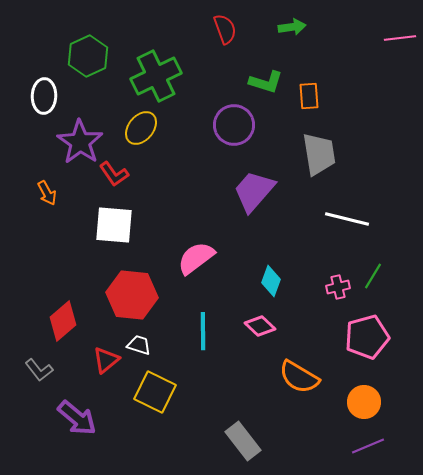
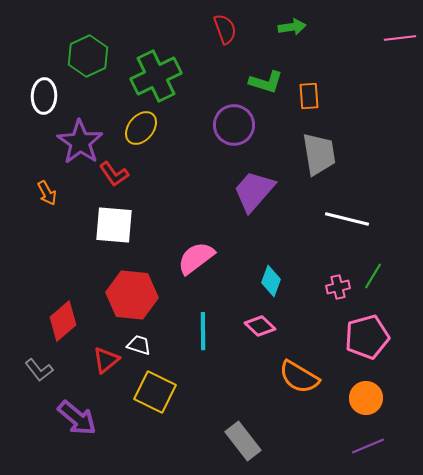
orange circle: moved 2 px right, 4 px up
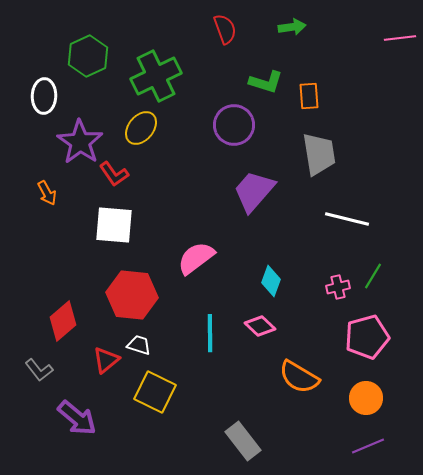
cyan line: moved 7 px right, 2 px down
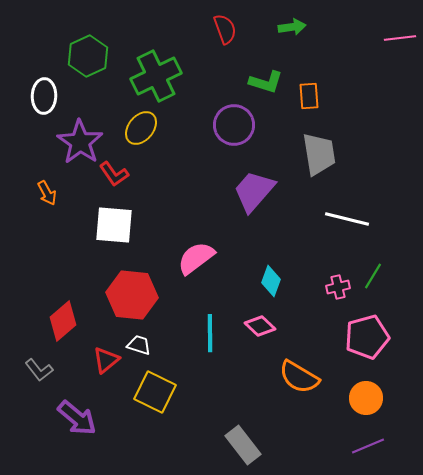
gray rectangle: moved 4 px down
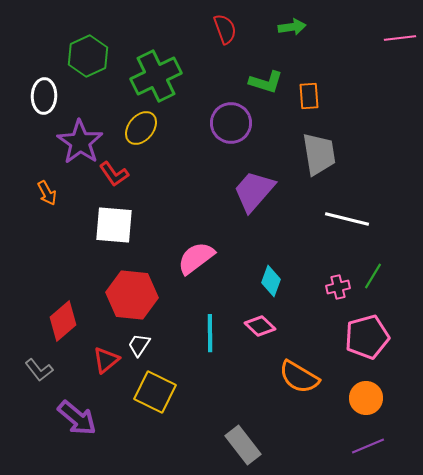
purple circle: moved 3 px left, 2 px up
white trapezoid: rotated 75 degrees counterclockwise
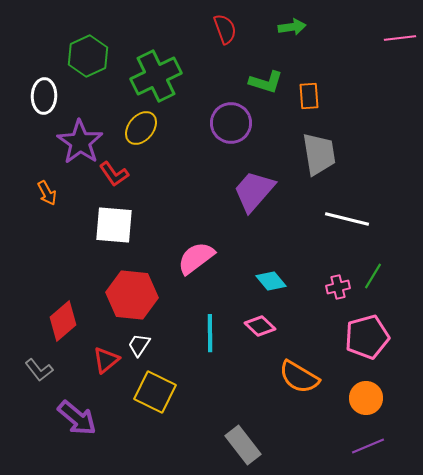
cyan diamond: rotated 60 degrees counterclockwise
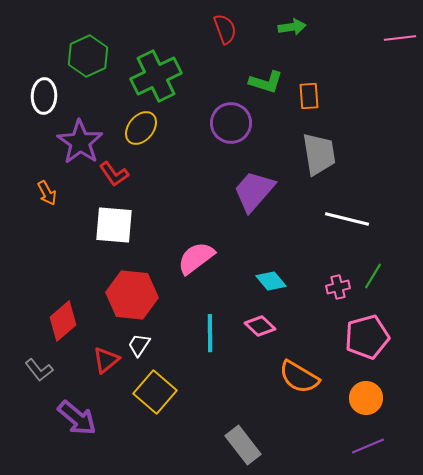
yellow square: rotated 15 degrees clockwise
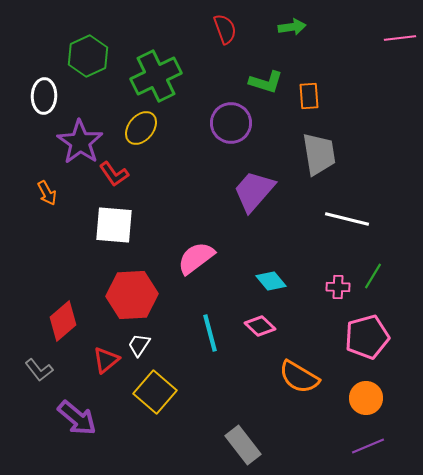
pink cross: rotated 15 degrees clockwise
red hexagon: rotated 9 degrees counterclockwise
cyan line: rotated 15 degrees counterclockwise
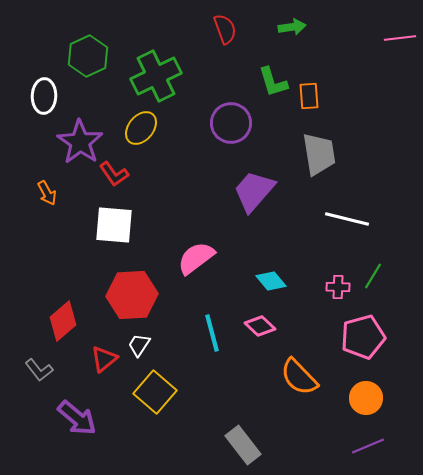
green L-shape: moved 7 px right; rotated 56 degrees clockwise
cyan line: moved 2 px right
pink pentagon: moved 4 px left
red triangle: moved 2 px left, 1 px up
orange semicircle: rotated 15 degrees clockwise
